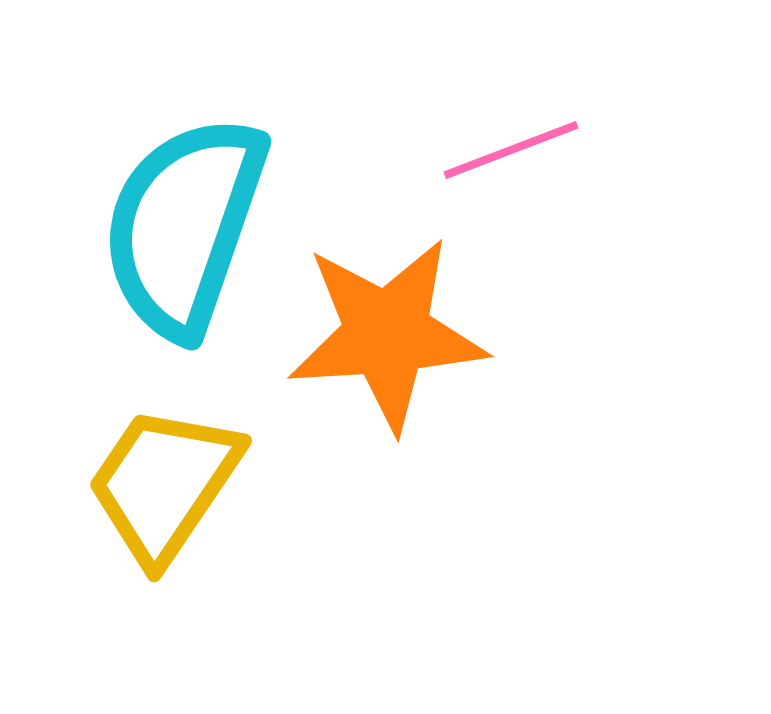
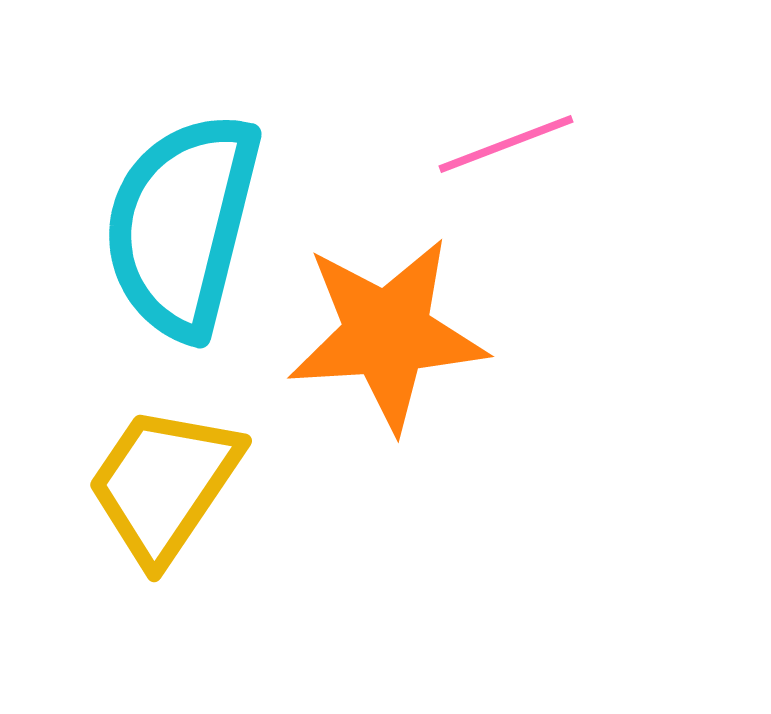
pink line: moved 5 px left, 6 px up
cyan semicircle: moved 2 px left, 1 px up; rotated 5 degrees counterclockwise
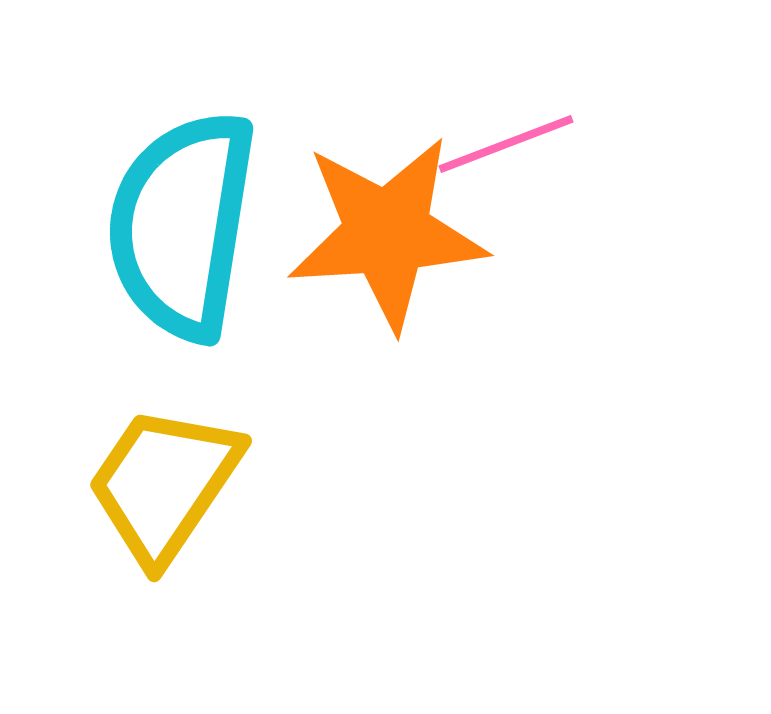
cyan semicircle: rotated 5 degrees counterclockwise
orange star: moved 101 px up
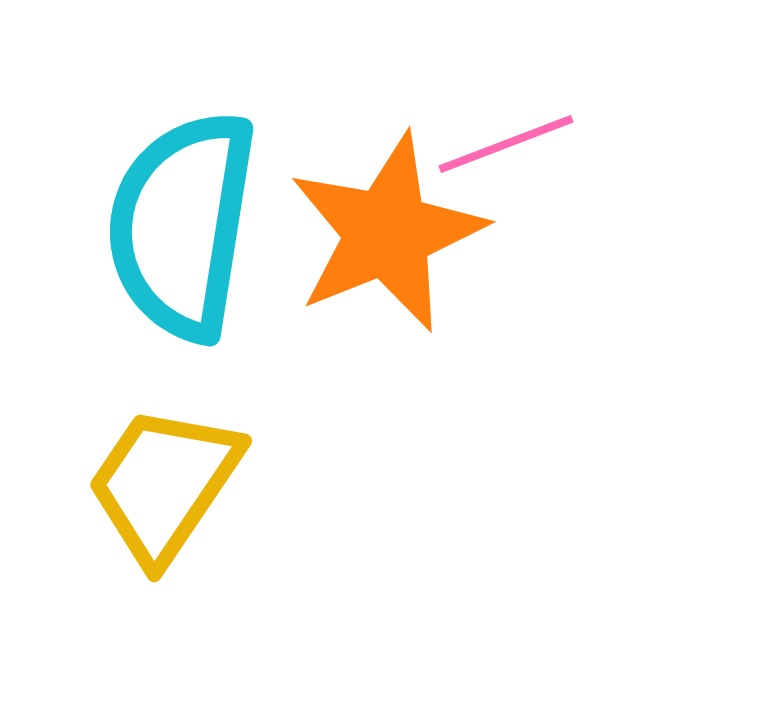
orange star: rotated 18 degrees counterclockwise
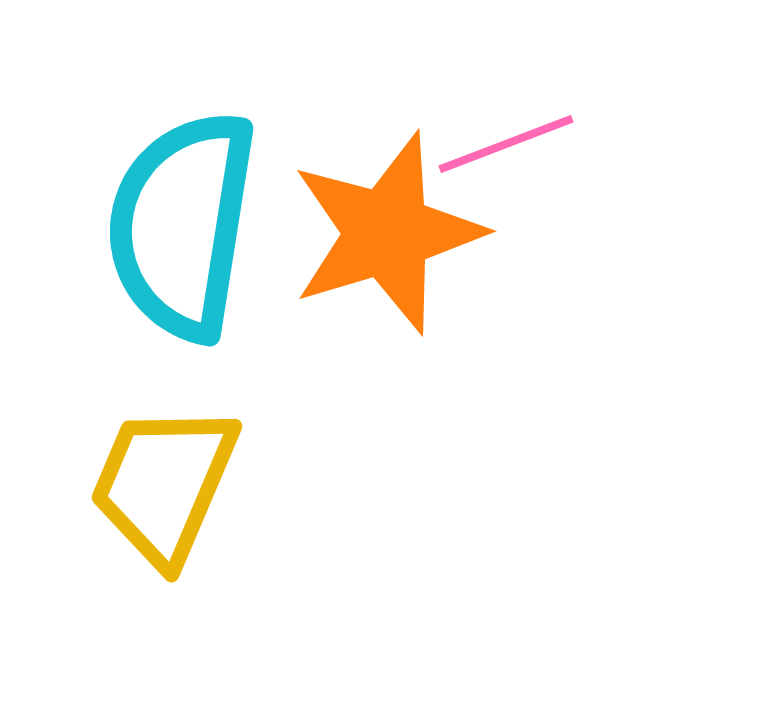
orange star: rotated 5 degrees clockwise
yellow trapezoid: rotated 11 degrees counterclockwise
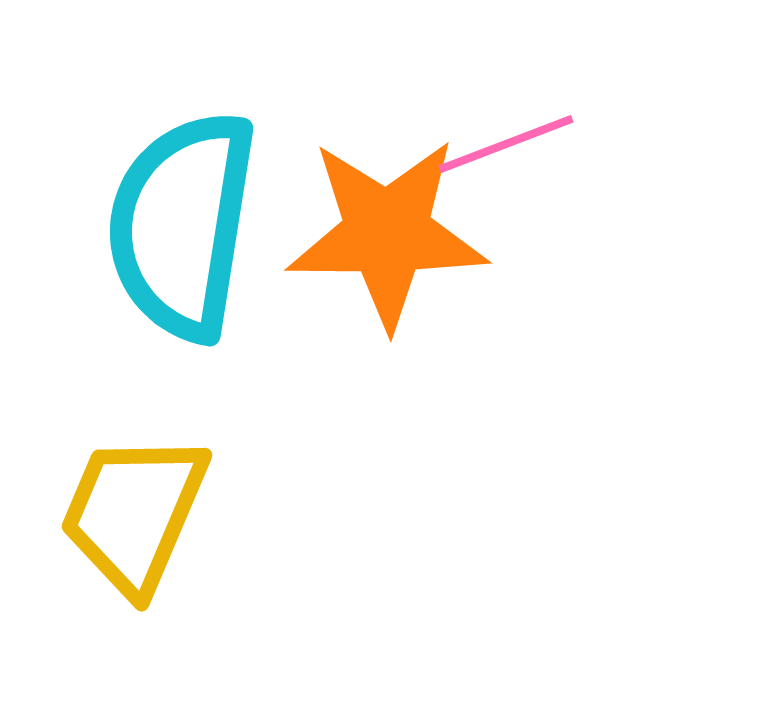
orange star: rotated 17 degrees clockwise
yellow trapezoid: moved 30 px left, 29 px down
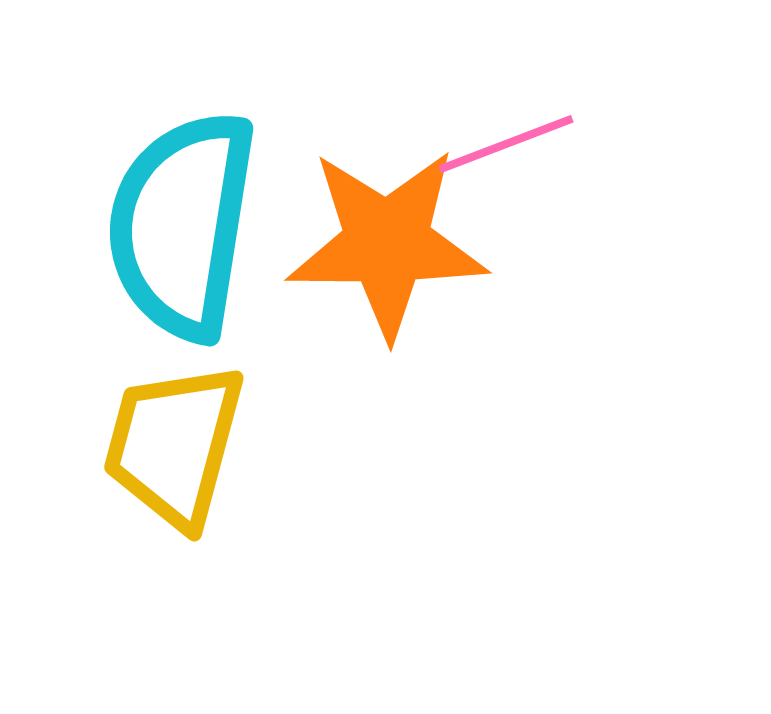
orange star: moved 10 px down
yellow trapezoid: moved 40 px right, 68 px up; rotated 8 degrees counterclockwise
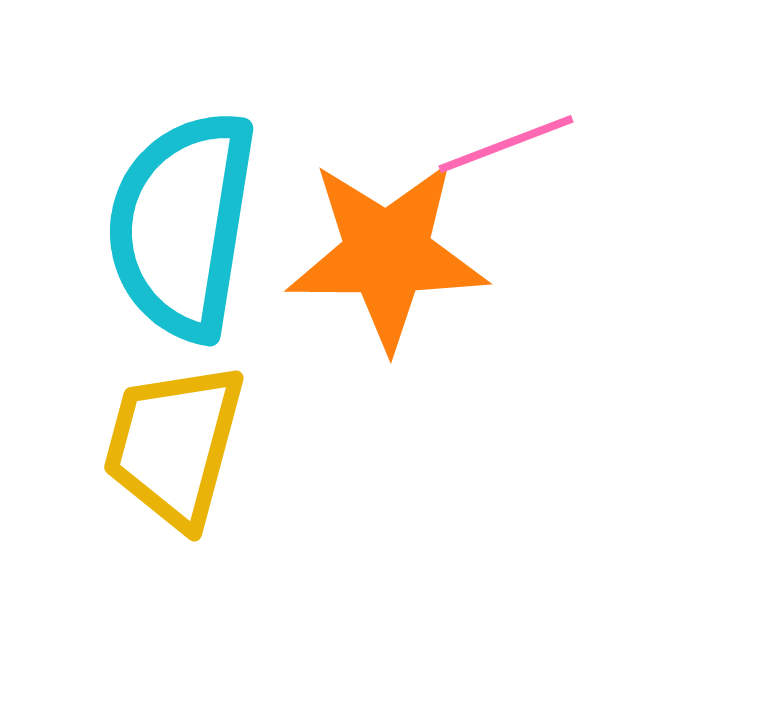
orange star: moved 11 px down
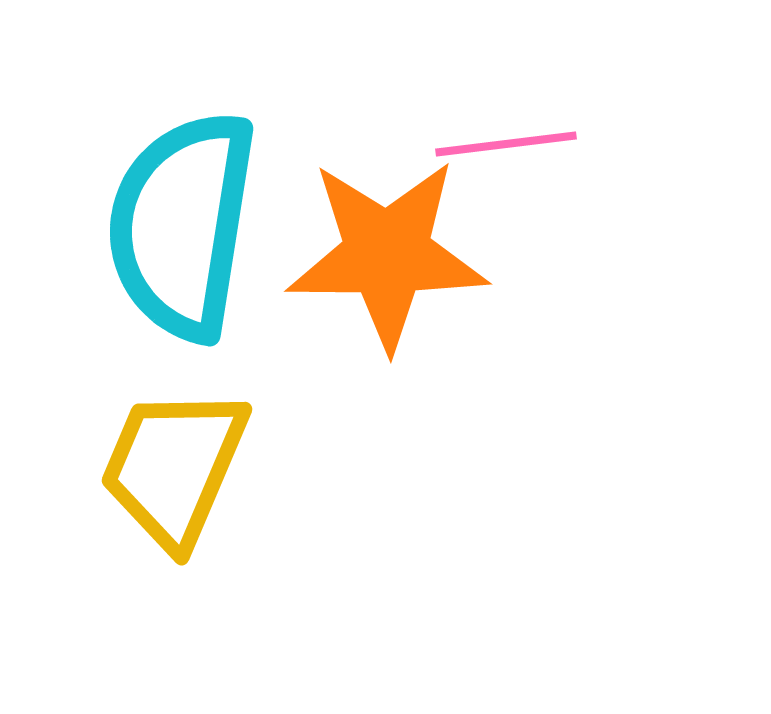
pink line: rotated 14 degrees clockwise
yellow trapezoid: moved 22 px down; rotated 8 degrees clockwise
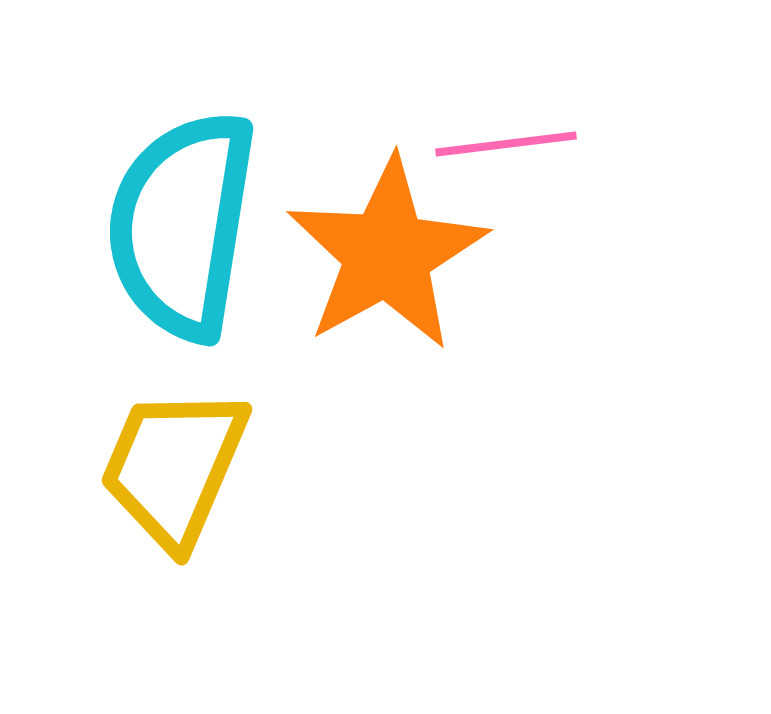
orange star: rotated 29 degrees counterclockwise
